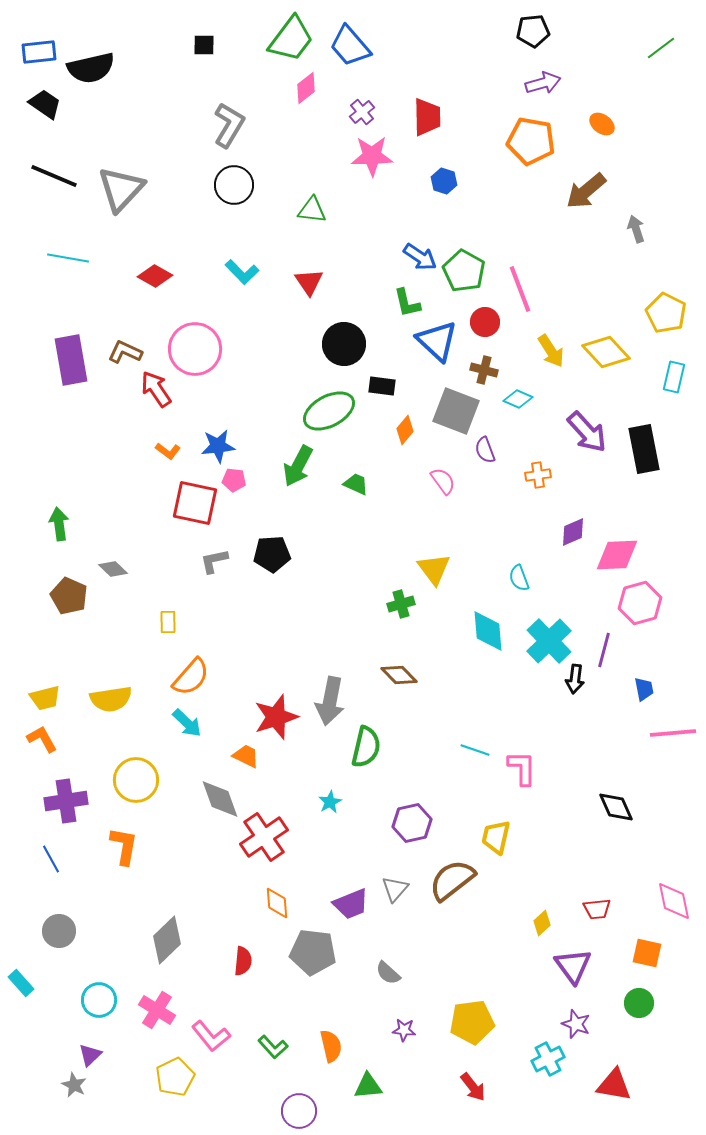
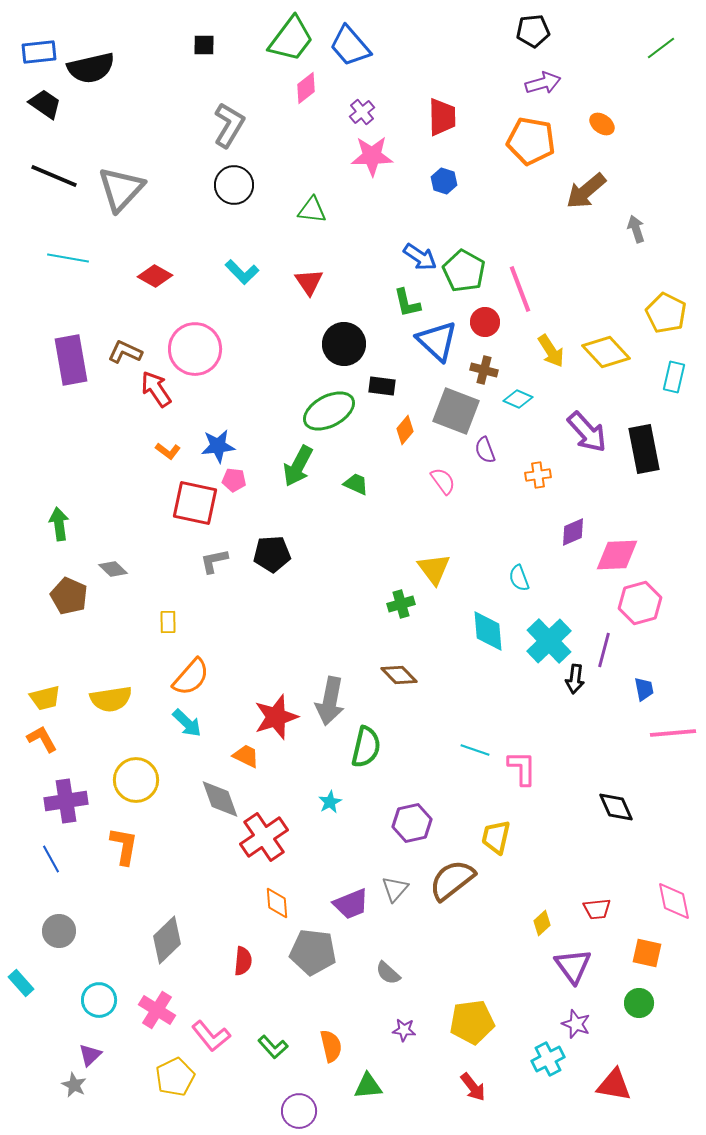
red trapezoid at (427, 117): moved 15 px right
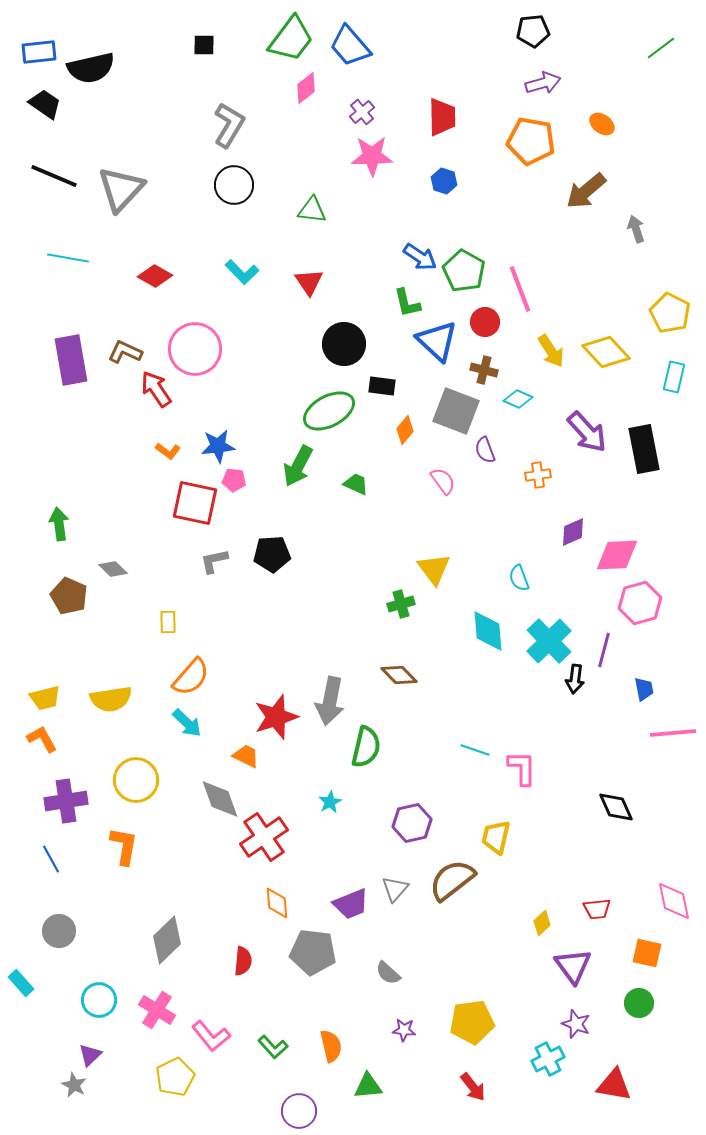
yellow pentagon at (666, 313): moved 4 px right
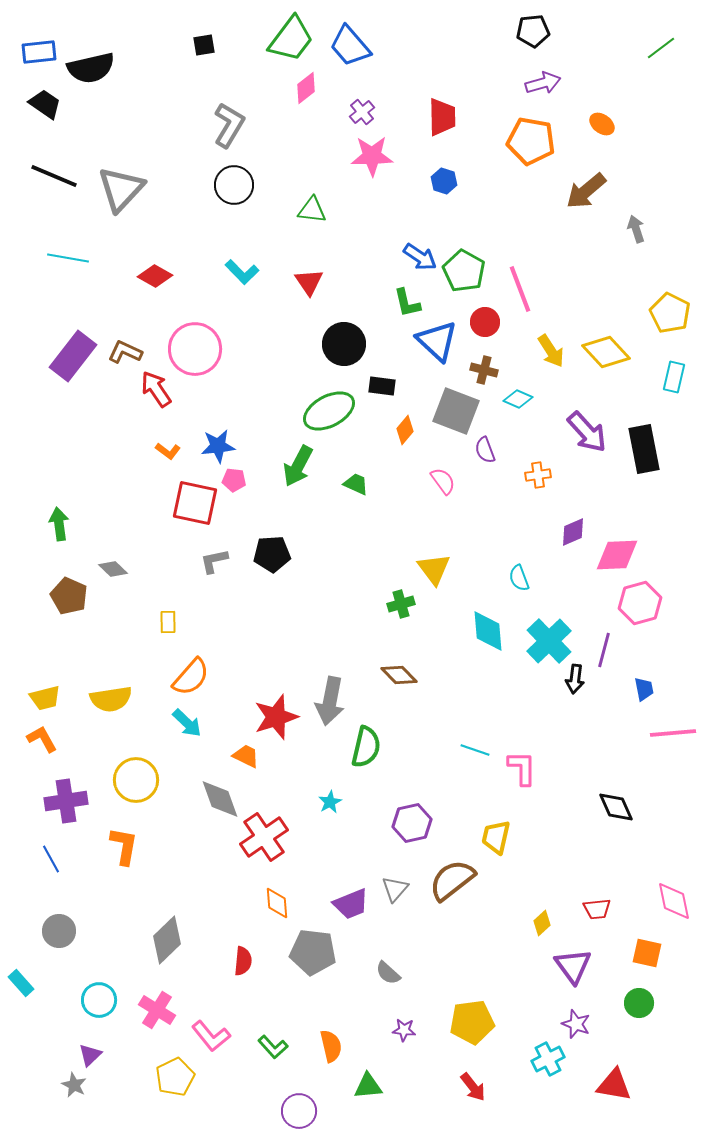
black square at (204, 45): rotated 10 degrees counterclockwise
purple rectangle at (71, 360): moved 2 px right, 4 px up; rotated 48 degrees clockwise
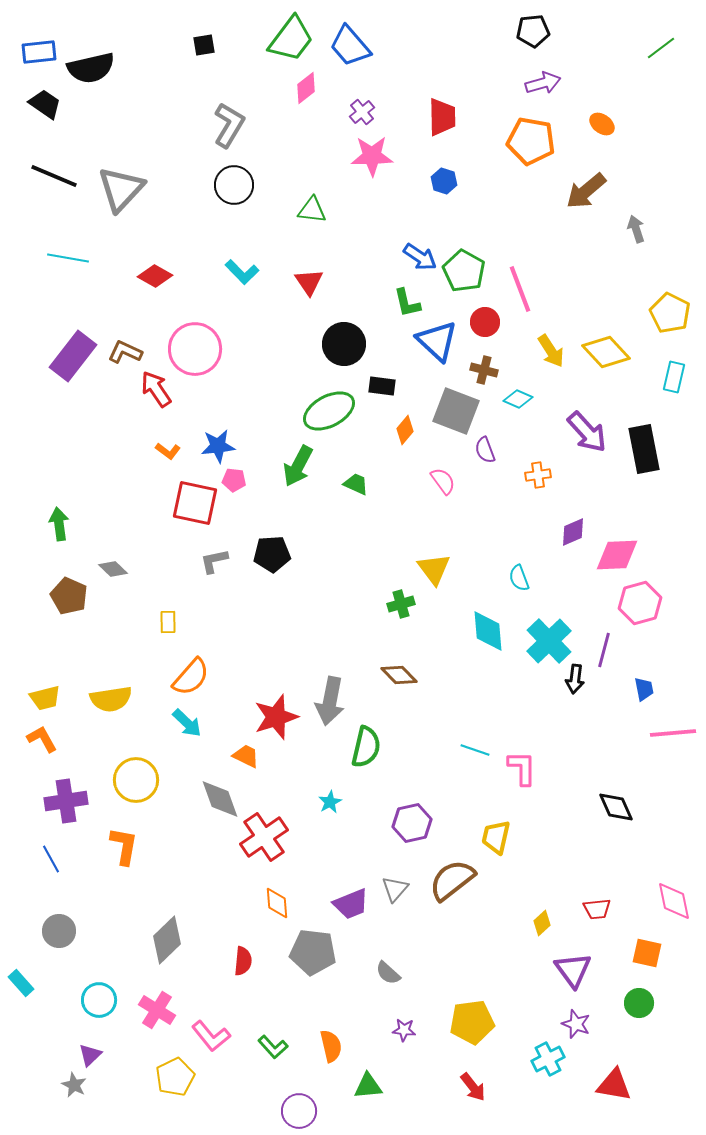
purple triangle at (573, 966): moved 4 px down
